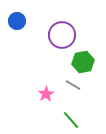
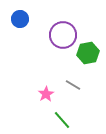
blue circle: moved 3 px right, 2 px up
purple circle: moved 1 px right
green hexagon: moved 5 px right, 9 px up
green line: moved 9 px left
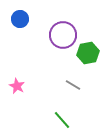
pink star: moved 29 px left, 8 px up; rotated 14 degrees counterclockwise
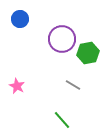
purple circle: moved 1 px left, 4 px down
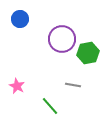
gray line: rotated 21 degrees counterclockwise
green line: moved 12 px left, 14 px up
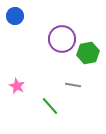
blue circle: moved 5 px left, 3 px up
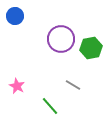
purple circle: moved 1 px left
green hexagon: moved 3 px right, 5 px up
gray line: rotated 21 degrees clockwise
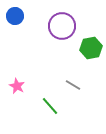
purple circle: moved 1 px right, 13 px up
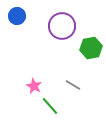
blue circle: moved 2 px right
pink star: moved 17 px right
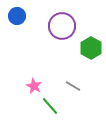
green hexagon: rotated 20 degrees counterclockwise
gray line: moved 1 px down
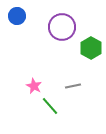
purple circle: moved 1 px down
gray line: rotated 42 degrees counterclockwise
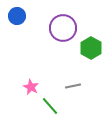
purple circle: moved 1 px right, 1 px down
pink star: moved 3 px left, 1 px down
